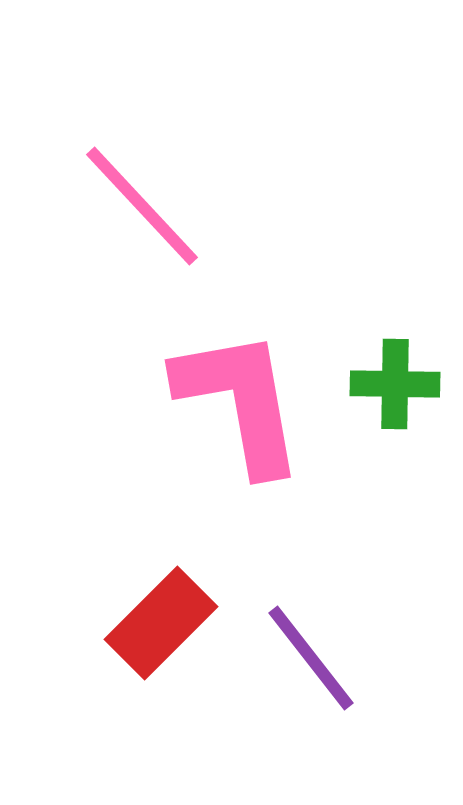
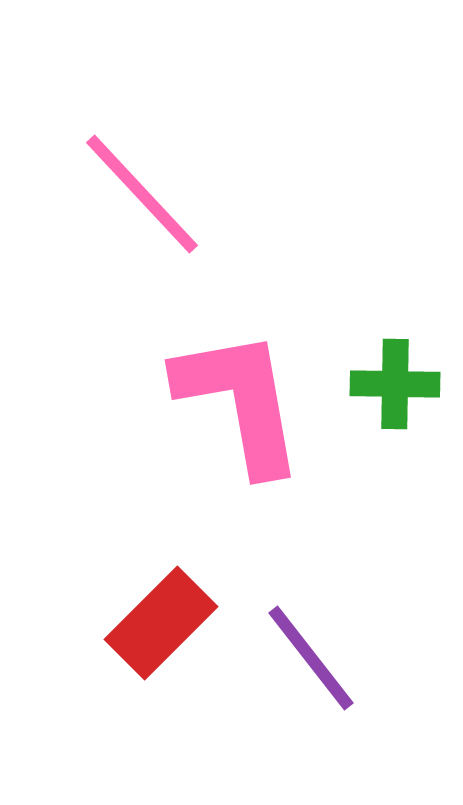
pink line: moved 12 px up
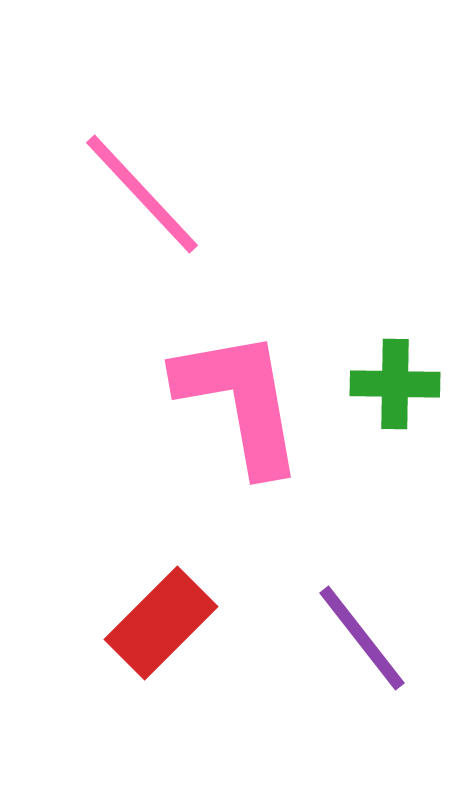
purple line: moved 51 px right, 20 px up
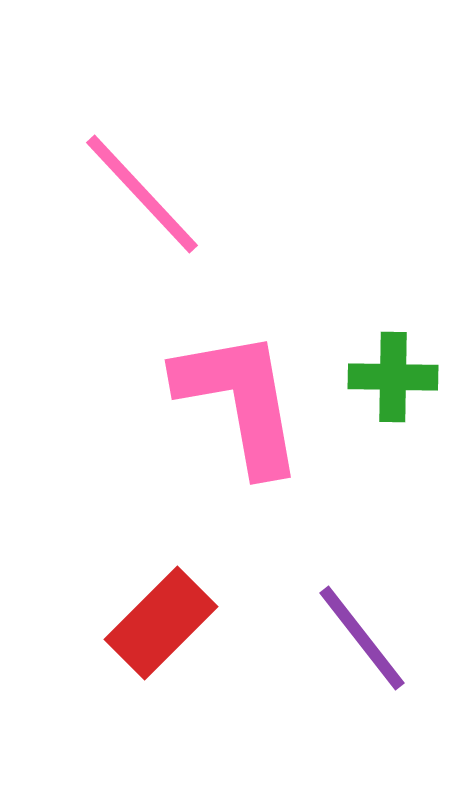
green cross: moved 2 px left, 7 px up
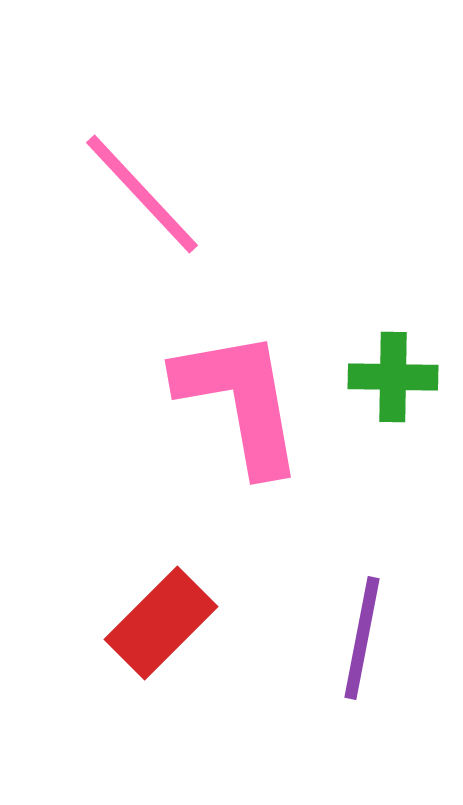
purple line: rotated 49 degrees clockwise
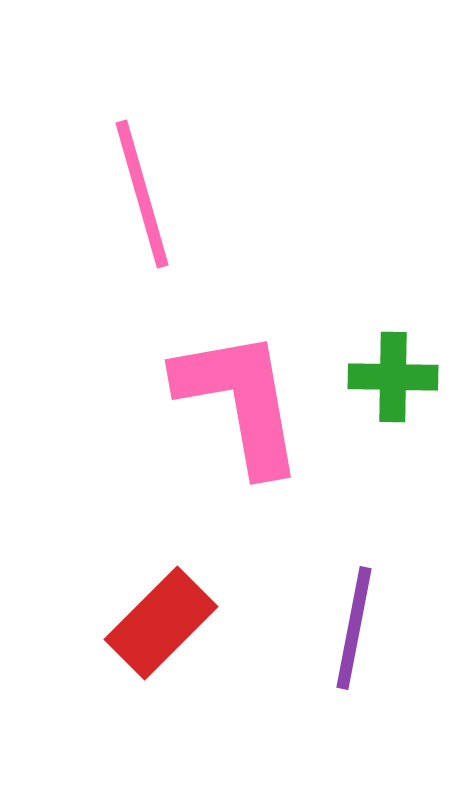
pink line: rotated 27 degrees clockwise
purple line: moved 8 px left, 10 px up
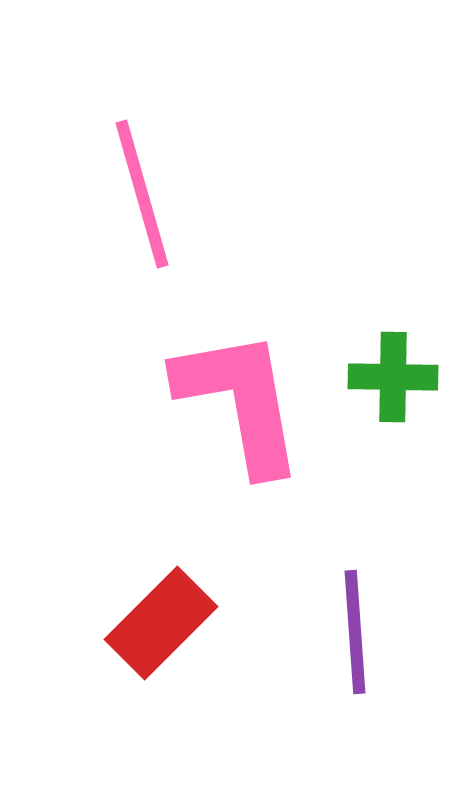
purple line: moved 1 px right, 4 px down; rotated 15 degrees counterclockwise
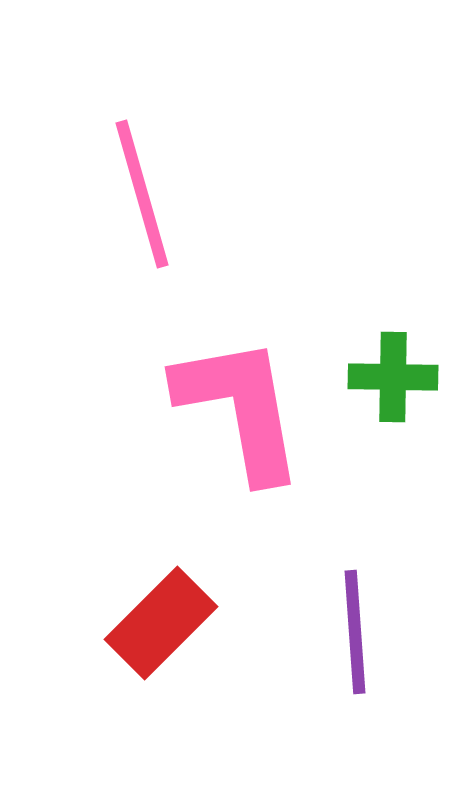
pink L-shape: moved 7 px down
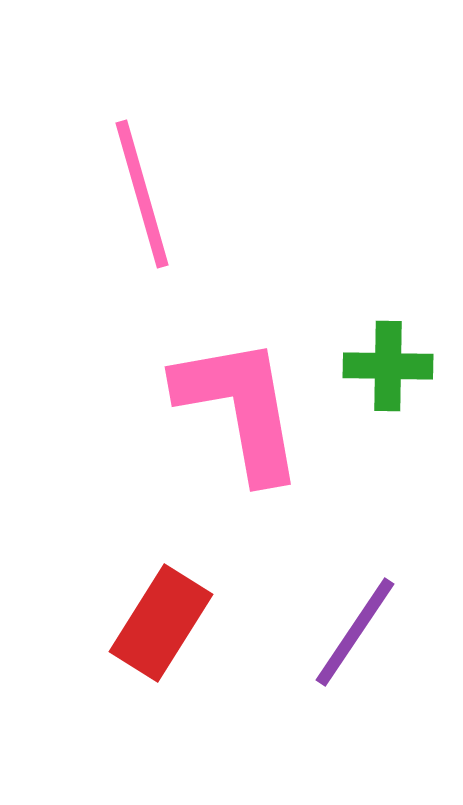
green cross: moved 5 px left, 11 px up
red rectangle: rotated 13 degrees counterclockwise
purple line: rotated 38 degrees clockwise
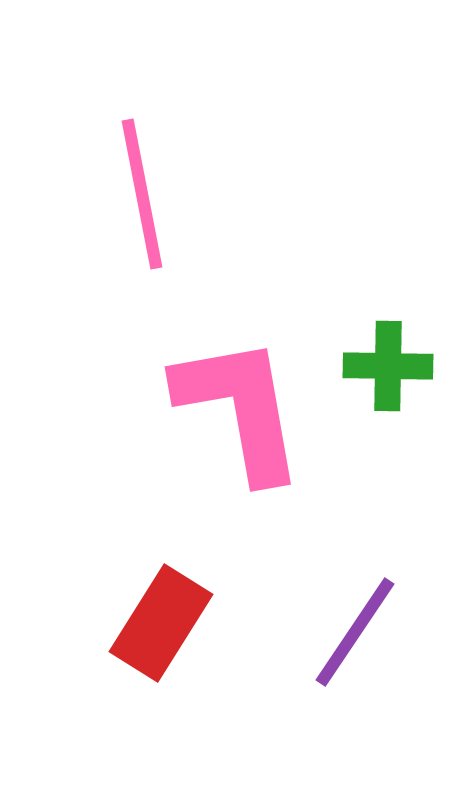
pink line: rotated 5 degrees clockwise
